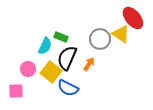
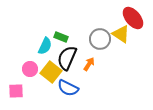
pink circle: moved 2 px right
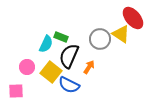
cyan semicircle: moved 1 px right, 2 px up
black semicircle: moved 2 px right, 2 px up
orange arrow: moved 3 px down
pink circle: moved 3 px left, 2 px up
blue semicircle: moved 1 px right, 3 px up
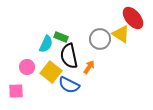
black semicircle: rotated 35 degrees counterclockwise
